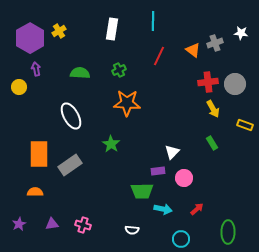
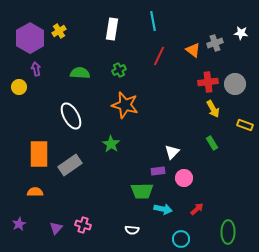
cyan line: rotated 12 degrees counterclockwise
orange star: moved 2 px left, 2 px down; rotated 12 degrees clockwise
purple triangle: moved 4 px right, 4 px down; rotated 40 degrees counterclockwise
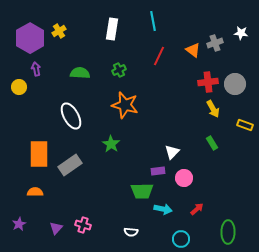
white semicircle: moved 1 px left, 2 px down
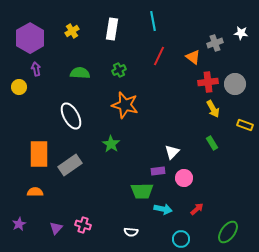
yellow cross: moved 13 px right
orange triangle: moved 7 px down
green ellipse: rotated 35 degrees clockwise
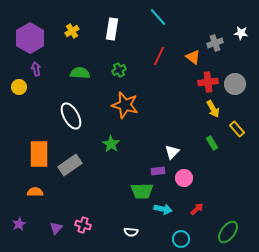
cyan line: moved 5 px right, 4 px up; rotated 30 degrees counterclockwise
yellow rectangle: moved 8 px left, 4 px down; rotated 28 degrees clockwise
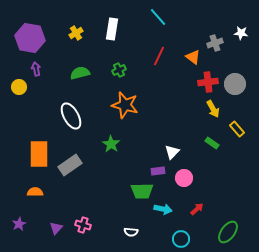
yellow cross: moved 4 px right, 2 px down
purple hexagon: rotated 20 degrees counterclockwise
green semicircle: rotated 18 degrees counterclockwise
green rectangle: rotated 24 degrees counterclockwise
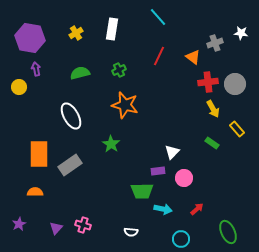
green ellipse: rotated 60 degrees counterclockwise
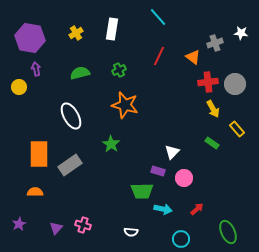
purple rectangle: rotated 24 degrees clockwise
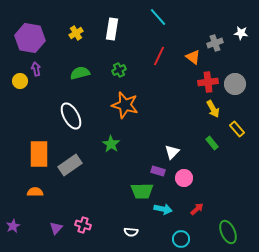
yellow circle: moved 1 px right, 6 px up
green rectangle: rotated 16 degrees clockwise
purple star: moved 6 px left, 2 px down
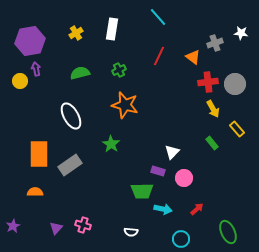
purple hexagon: moved 3 px down; rotated 20 degrees counterclockwise
